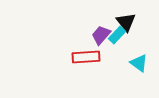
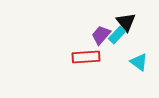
cyan triangle: moved 1 px up
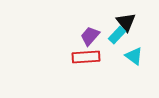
purple trapezoid: moved 11 px left, 1 px down
cyan triangle: moved 5 px left, 6 px up
